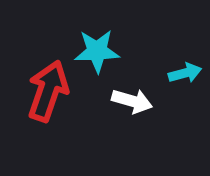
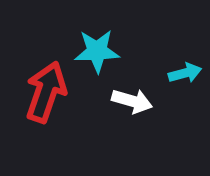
red arrow: moved 2 px left, 1 px down
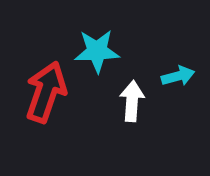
cyan arrow: moved 7 px left, 3 px down
white arrow: rotated 102 degrees counterclockwise
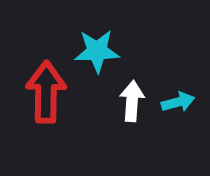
cyan arrow: moved 26 px down
red arrow: rotated 18 degrees counterclockwise
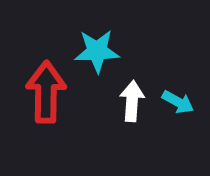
cyan arrow: rotated 44 degrees clockwise
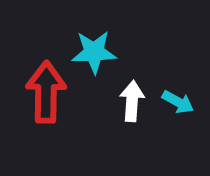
cyan star: moved 3 px left, 1 px down
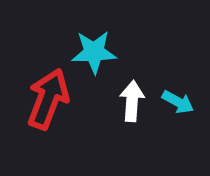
red arrow: moved 2 px right, 7 px down; rotated 20 degrees clockwise
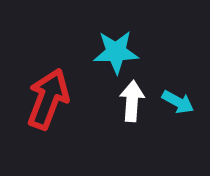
cyan star: moved 22 px right
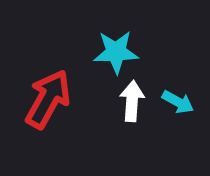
red arrow: rotated 8 degrees clockwise
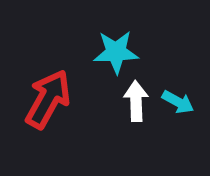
white arrow: moved 4 px right; rotated 6 degrees counterclockwise
